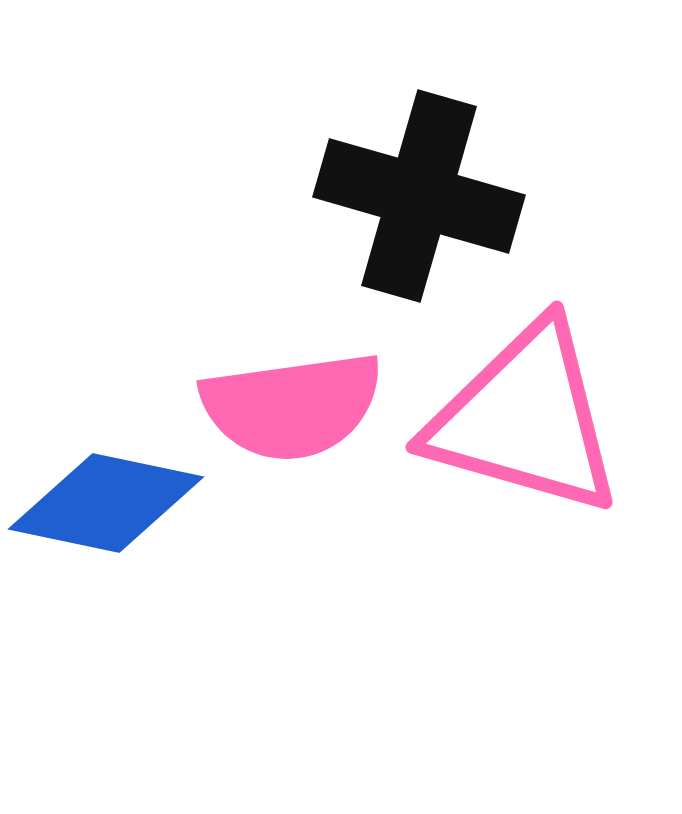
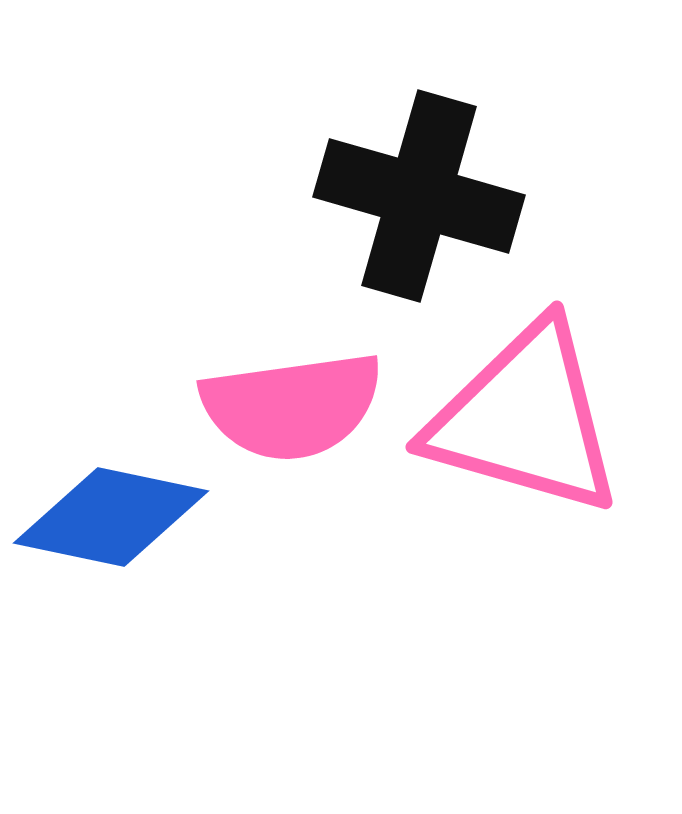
blue diamond: moved 5 px right, 14 px down
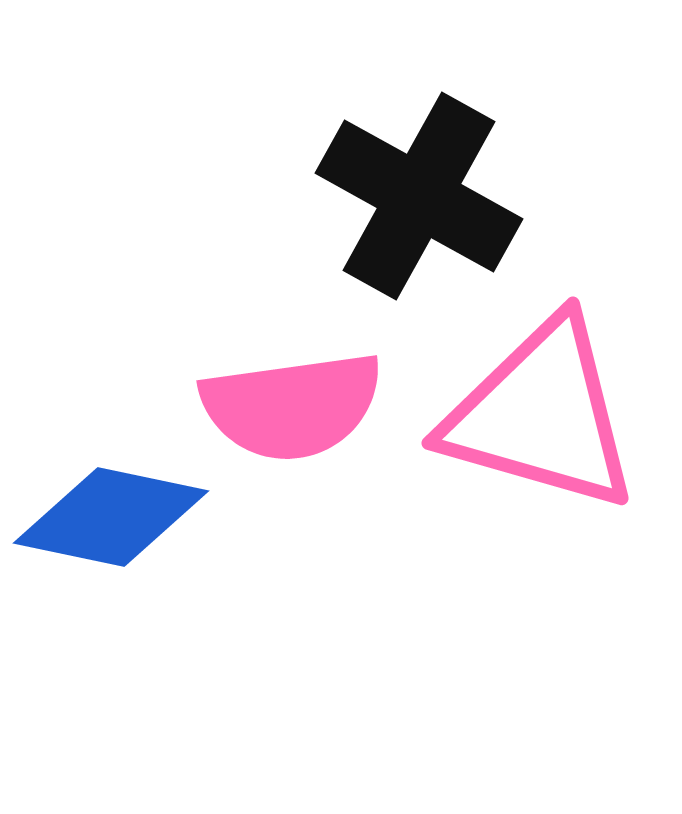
black cross: rotated 13 degrees clockwise
pink triangle: moved 16 px right, 4 px up
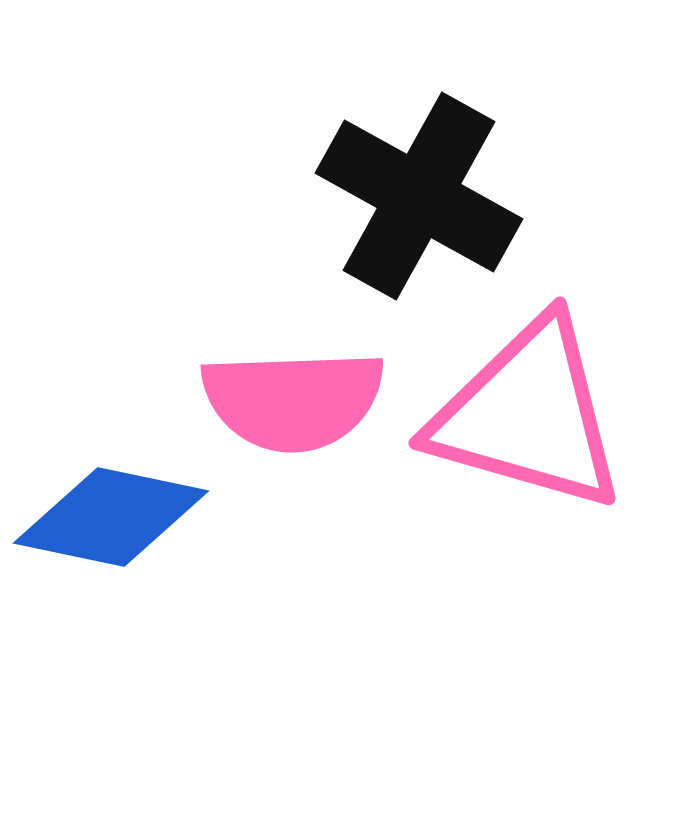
pink semicircle: moved 1 px right, 6 px up; rotated 6 degrees clockwise
pink triangle: moved 13 px left
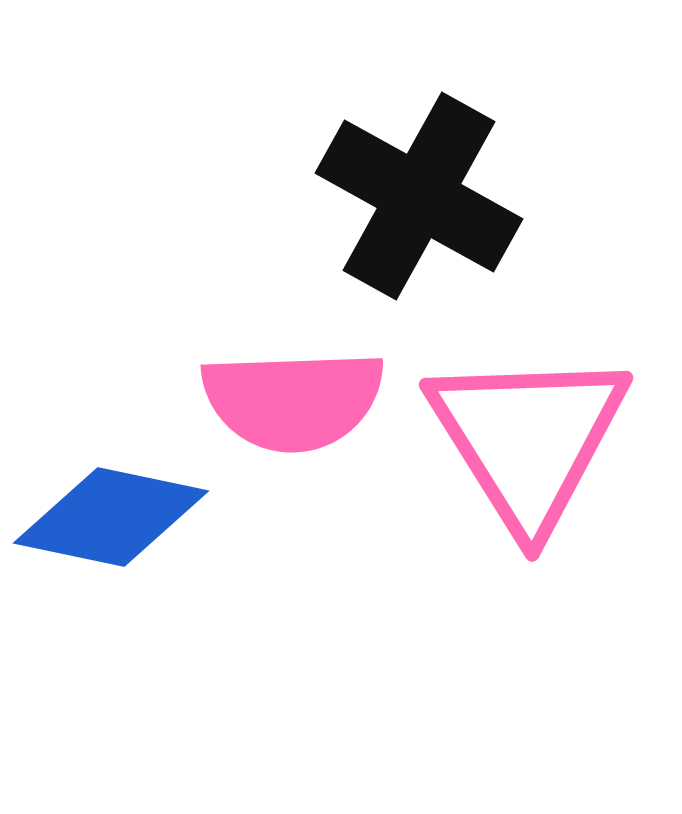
pink triangle: moved 24 px down; rotated 42 degrees clockwise
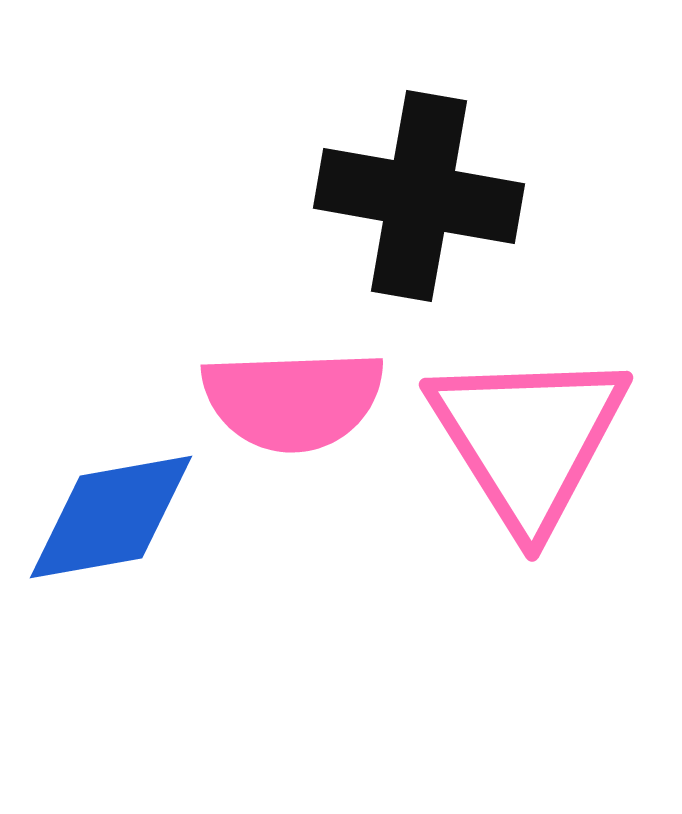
black cross: rotated 19 degrees counterclockwise
blue diamond: rotated 22 degrees counterclockwise
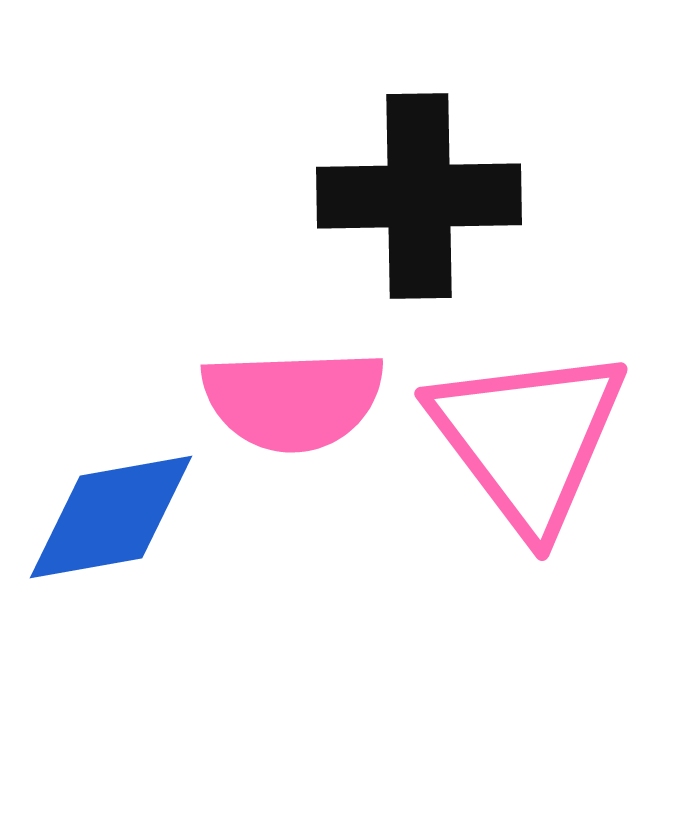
black cross: rotated 11 degrees counterclockwise
pink triangle: rotated 5 degrees counterclockwise
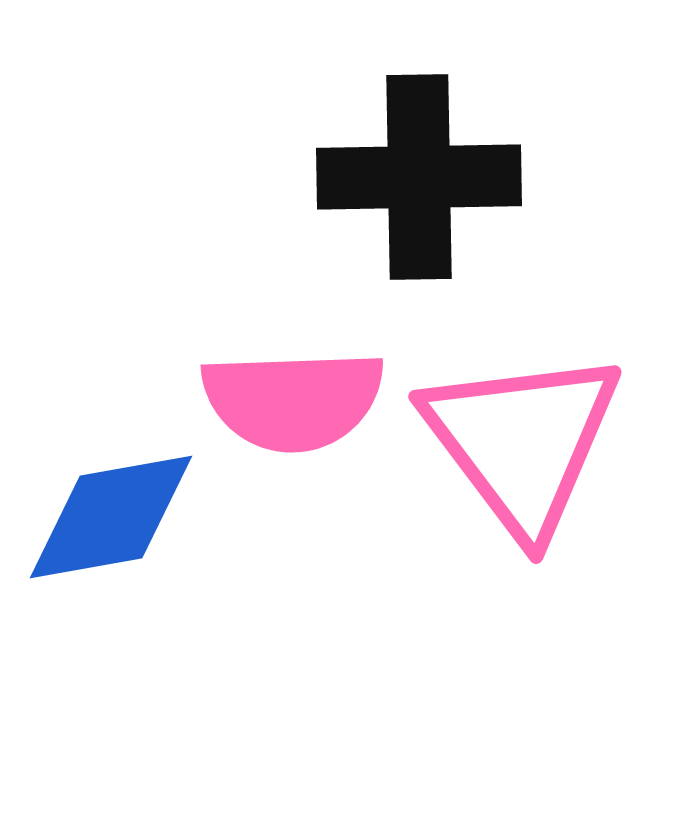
black cross: moved 19 px up
pink triangle: moved 6 px left, 3 px down
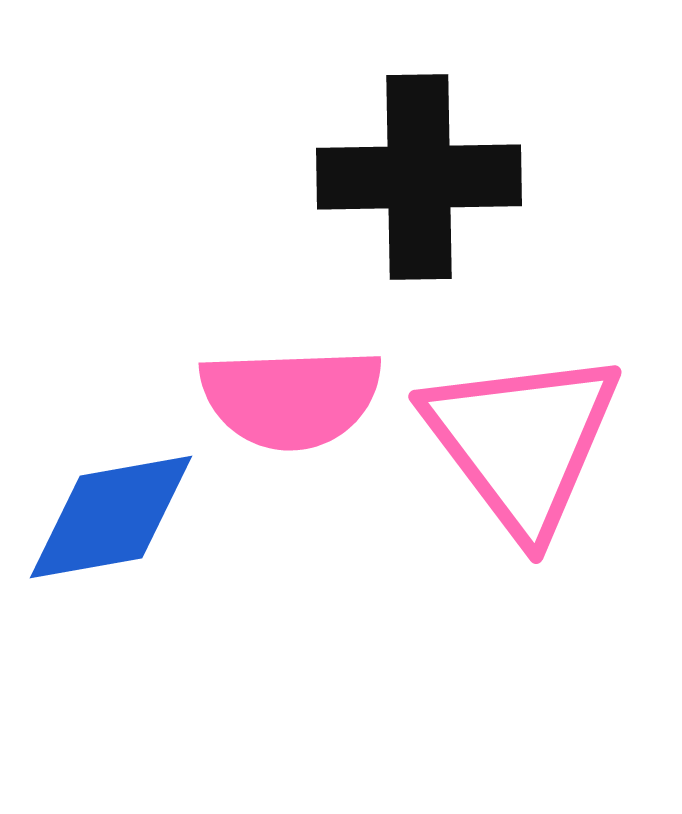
pink semicircle: moved 2 px left, 2 px up
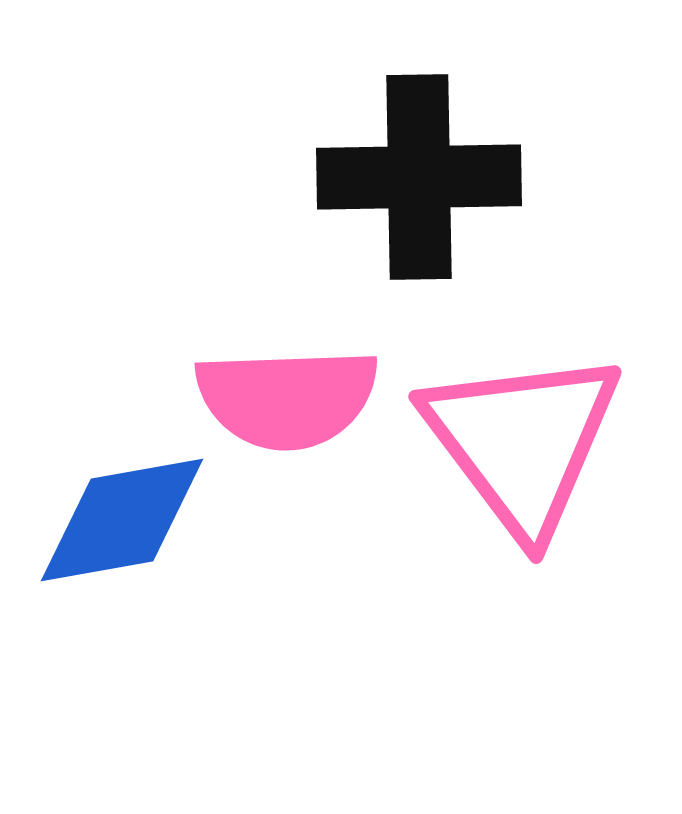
pink semicircle: moved 4 px left
blue diamond: moved 11 px right, 3 px down
